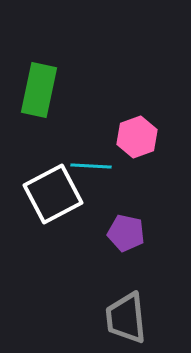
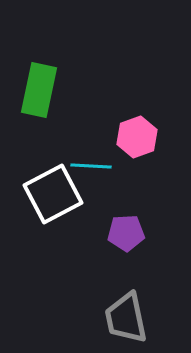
purple pentagon: rotated 15 degrees counterclockwise
gray trapezoid: rotated 6 degrees counterclockwise
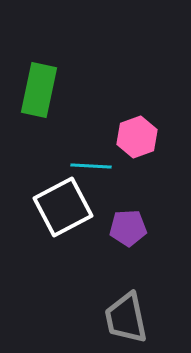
white square: moved 10 px right, 13 px down
purple pentagon: moved 2 px right, 5 px up
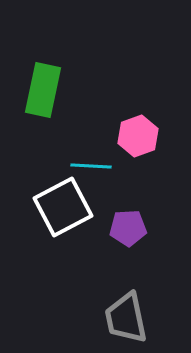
green rectangle: moved 4 px right
pink hexagon: moved 1 px right, 1 px up
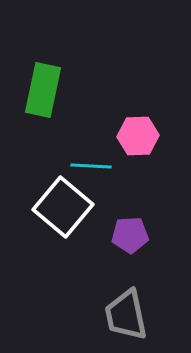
pink hexagon: rotated 18 degrees clockwise
white square: rotated 22 degrees counterclockwise
purple pentagon: moved 2 px right, 7 px down
gray trapezoid: moved 3 px up
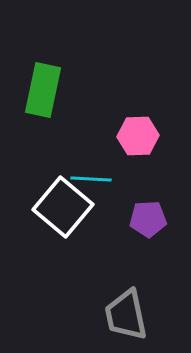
cyan line: moved 13 px down
purple pentagon: moved 18 px right, 16 px up
